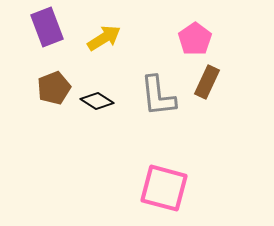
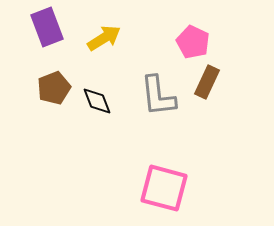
pink pentagon: moved 2 px left, 3 px down; rotated 12 degrees counterclockwise
black diamond: rotated 36 degrees clockwise
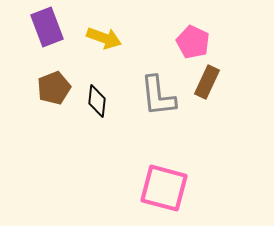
yellow arrow: rotated 52 degrees clockwise
black diamond: rotated 28 degrees clockwise
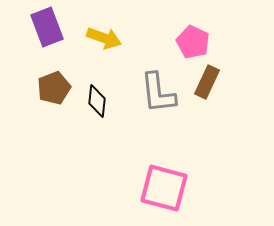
gray L-shape: moved 3 px up
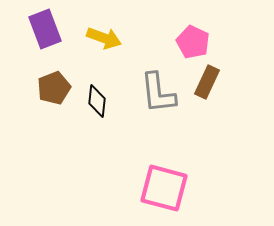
purple rectangle: moved 2 px left, 2 px down
